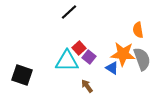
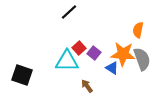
orange semicircle: rotated 21 degrees clockwise
purple square: moved 5 px right, 4 px up
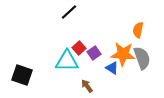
purple square: rotated 16 degrees clockwise
gray semicircle: moved 1 px up
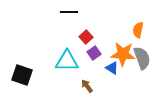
black line: rotated 42 degrees clockwise
red square: moved 7 px right, 11 px up
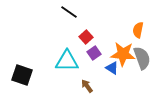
black line: rotated 36 degrees clockwise
